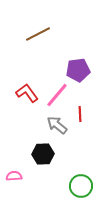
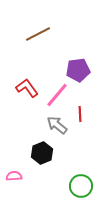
red L-shape: moved 5 px up
black hexagon: moved 1 px left, 1 px up; rotated 20 degrees counterclockwise
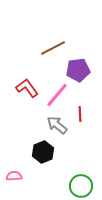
brown line: moved 15 px right, 14 px down
black hexagon: moved 1 px right, 1 px up
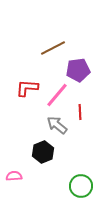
red L-shape: rotated 50 degrees counterclockwise
red line: moved 2 px up
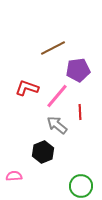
red L-shape: rotated 15 degrees clockwise
pink line: moved 1 px down
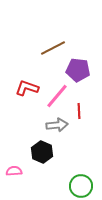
purple pentagon: rotated 15 degrees clockwise
red line: moved 1 px left, 1 px up
gray arrow: rotated 135 degrees clockwise
black hexagon: moved 1 px left; rotated 15 degrees counterclockwise
pink semicircle: moved 5 px up
